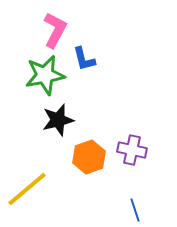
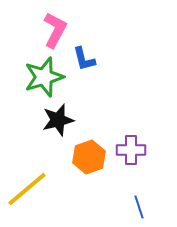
green star: moved 1 px left, 2 px down; rotated 6 degrees counterclockwise
purple cross: moved 1 px left; rotated 12 degrees counterclockwise
blue line: moved 4 px right, 3 px up
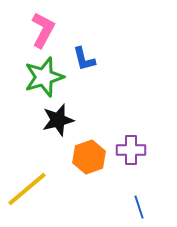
pink L-shape: moved 12 px left
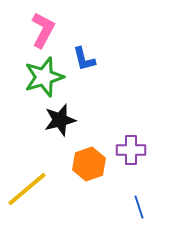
black star: moved 2 px right
orange hexagon: moved 7 px down
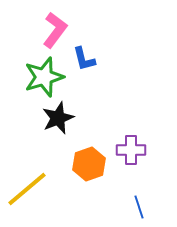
pink L-shape: moved 12 px right; rotated 9 degrees clockwise
black star: moved 2 px left, 2 px up; rotated 8 degrees counterclockwise
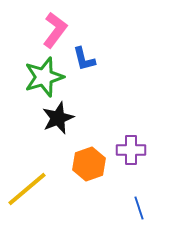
blue line: moved 1 px down
